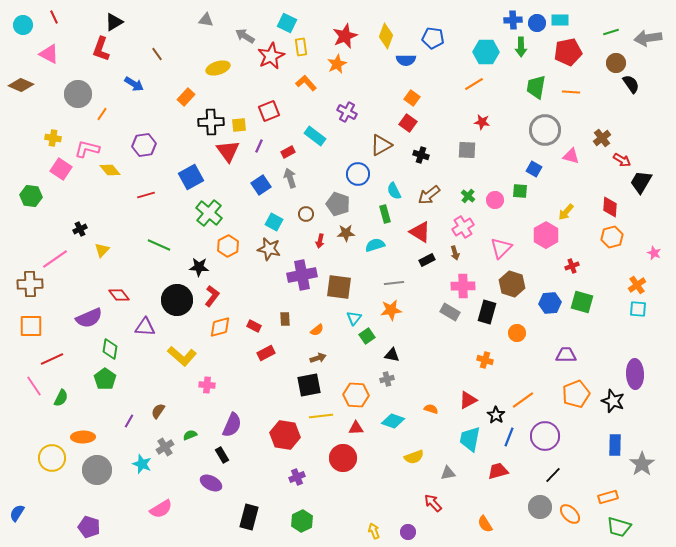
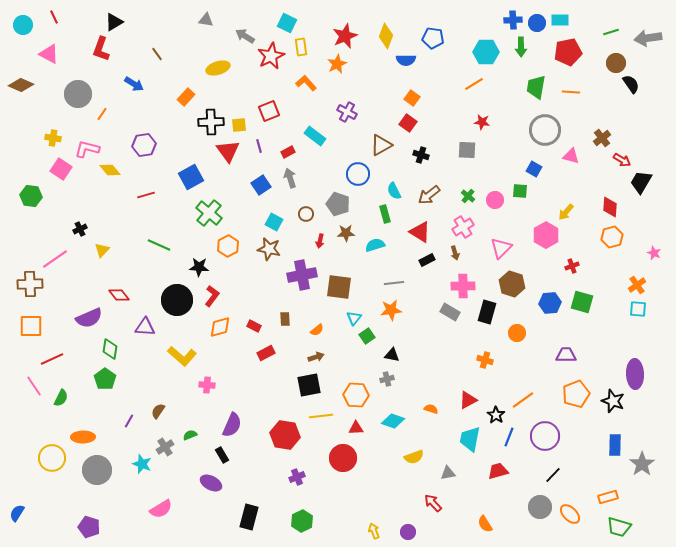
purple line at (259, 146): rotated 40 degrees counterclockwise
brown arrow at (318, 358): moved 2 px left, 1 px up
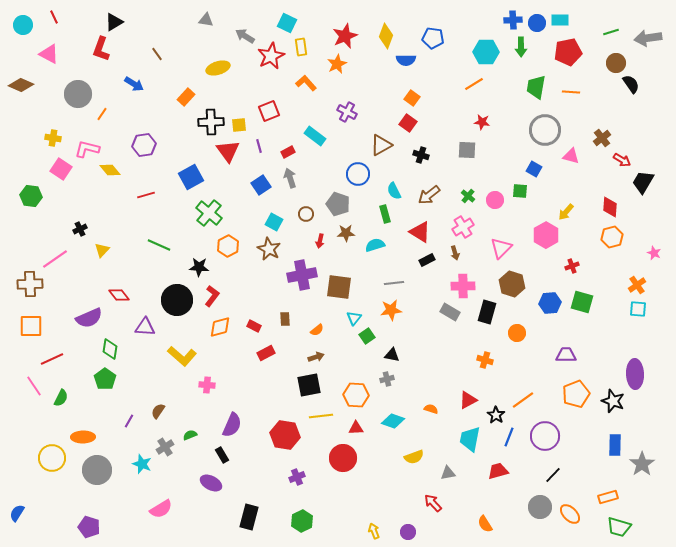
black trapezoid at (641, 182): moved 2 px right
brown star at (269, 249): rotated 15 degrees clockwise
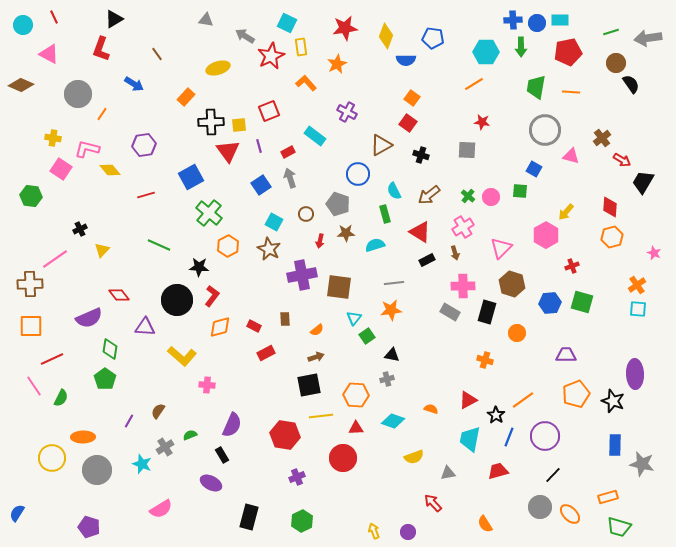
black triangle at (114, 22): moved 3 px up
red star at (345, 36): moved 8 px up; rotated 15 degrees clockwise
pink circle at (495, 200): moved 4 px left, 3 px up
gray star at (642, 464): rotated 25 degrees counterclockwise
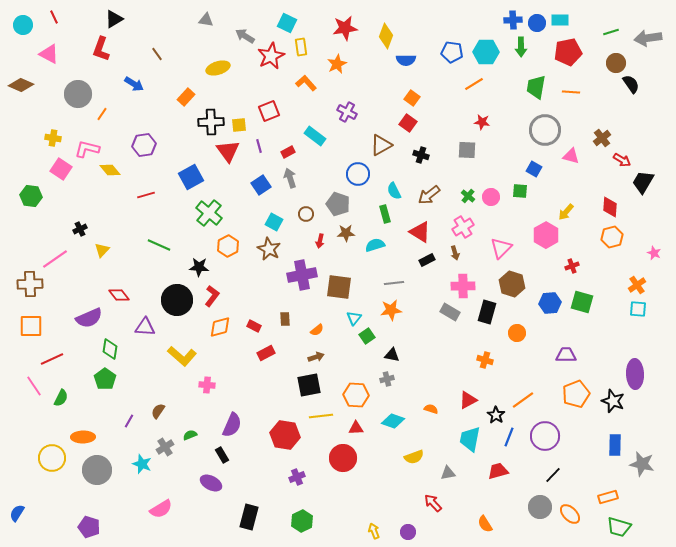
blue pentagon at (433, 38): moved 19 px right, 14 px down
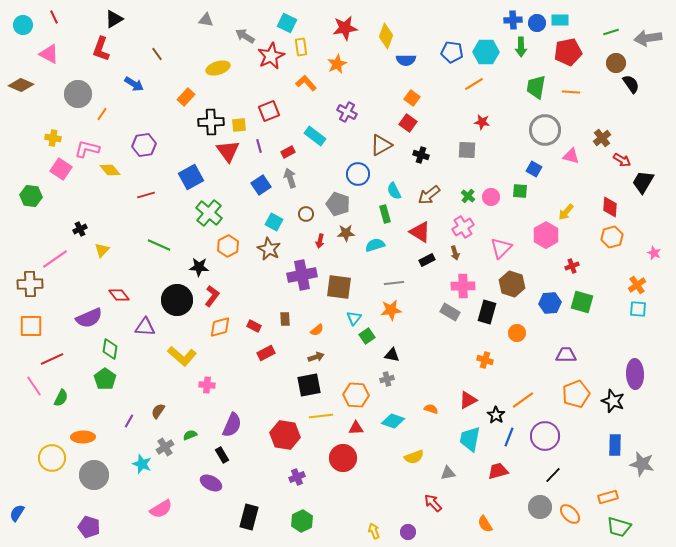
gray circle at (97, 470): moved 3 px left, 5 px down
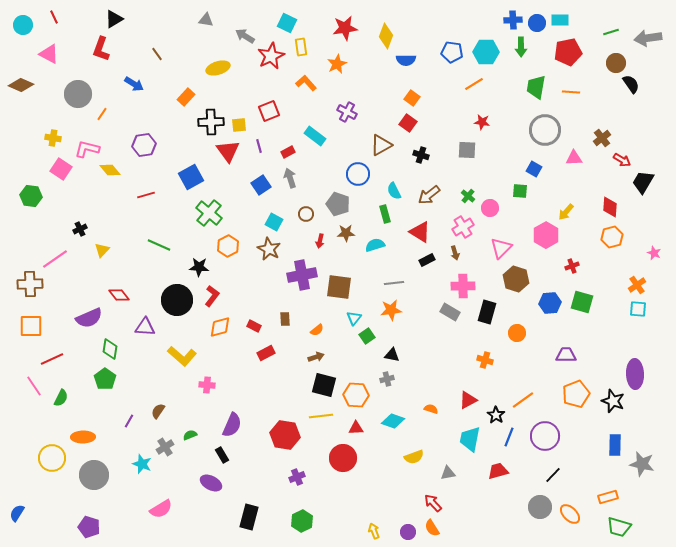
pink triangle at (571, 156): moved 3 px right, 2 px down; rotated 18 degrees counterclockwise
pink circle at (491, 197): moved 1 px left, 11 px down
brown hexagon at (512, 284): moved 4 px right, 5 px up
black square at (309, 385): moved 15 px right; rotated 25 degrees clockwise
orange semicircle at (485, 524): moved 53 px left, 4 px down
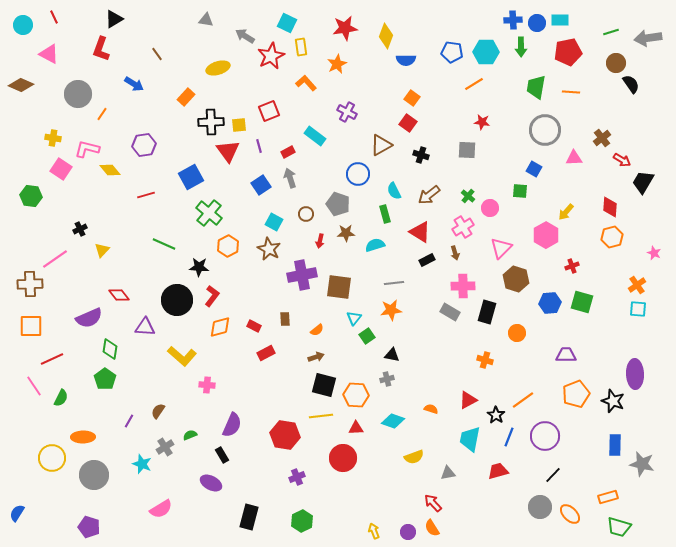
green line at (159, 245): moved 5 px right, 1 px up
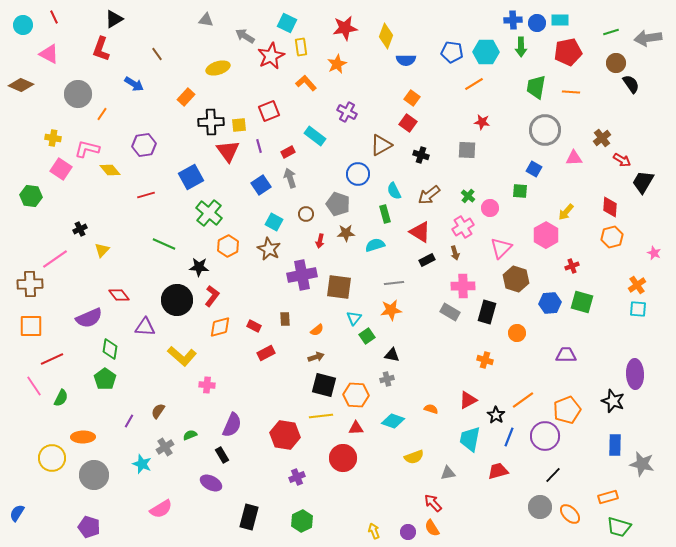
orange pentagon at (576, 394): moved 9 px left, 16 px down
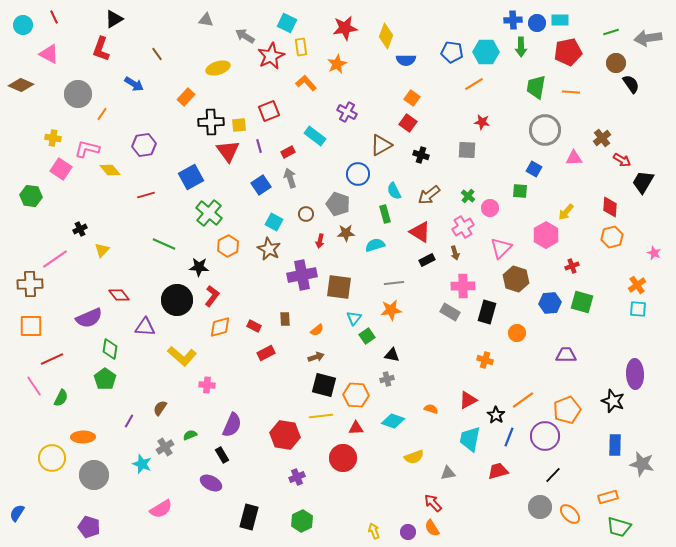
brown semicircle at (158, 411): moved 2 px right, 3 px up
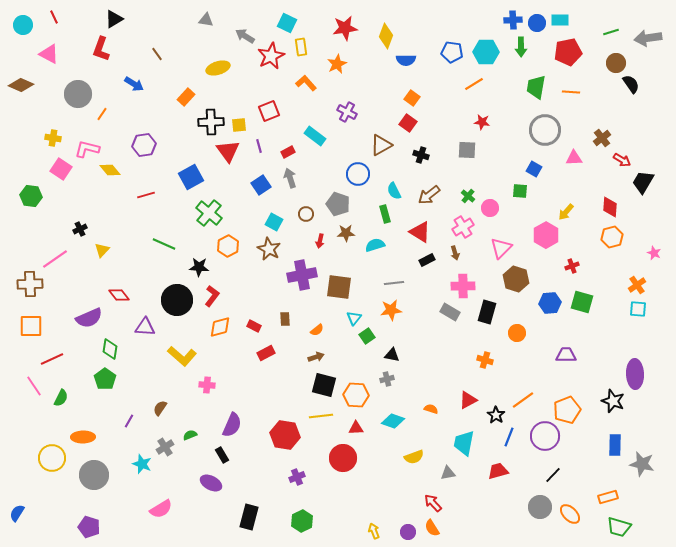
cyan trapezoid at (470, 439): moved 6 px left, 4 px down
